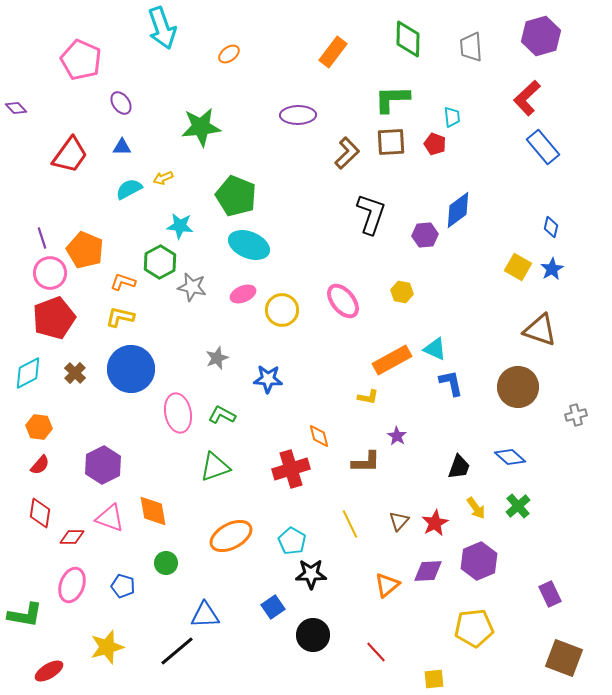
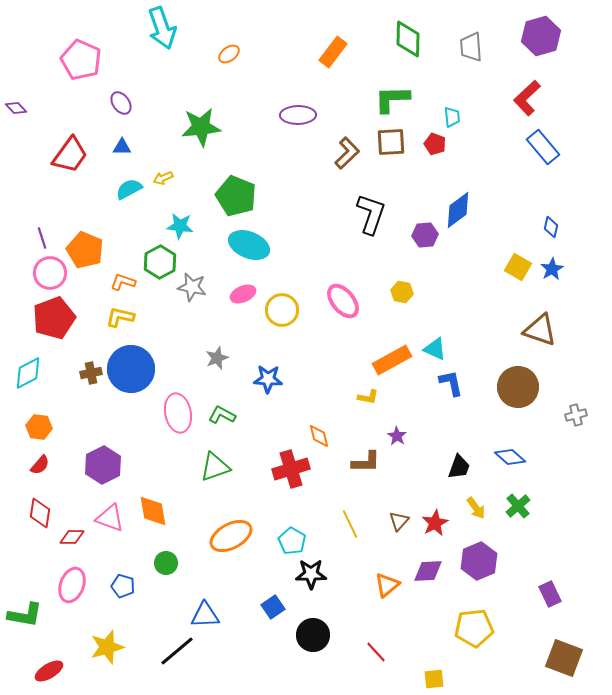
brown cross at (75, 373): moved 16 px right; rotated 35 degrees clockwise
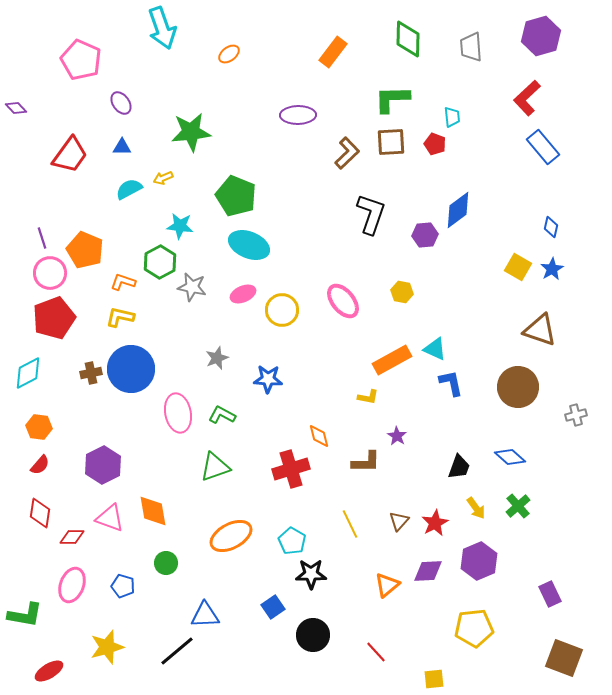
green star at (201, 127): moved 10 px left, 5 px down
